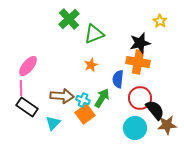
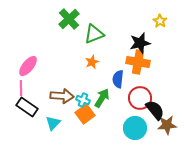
orange star: moved 1 px right, 3 px up
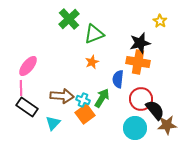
red circle: moved 1 px right, 1 px down
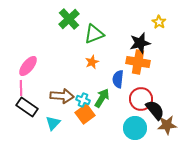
yellow star: moved 1 px left, 1 px down
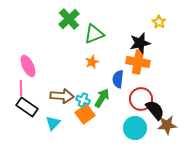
pink ellipse: rotated 65 degrees counterclockwise
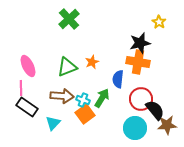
green triangle: moved 27 px left, 33 px down
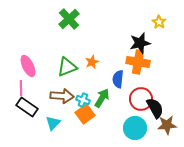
black semicircle: moved 2 px up; rotated 10 degrees clockwise
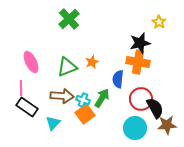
pink ellipse: moved 3 px right, 4 px up
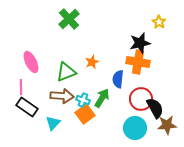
green triangle: moved 1 px left, 5 px down
pink line: moved 1 px up
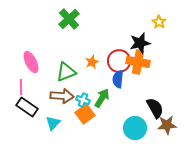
red circle: moved 22 px left, 38 px up
